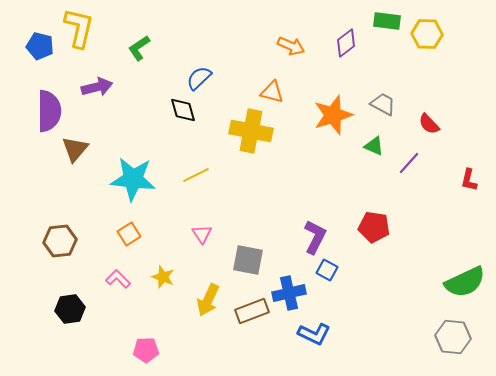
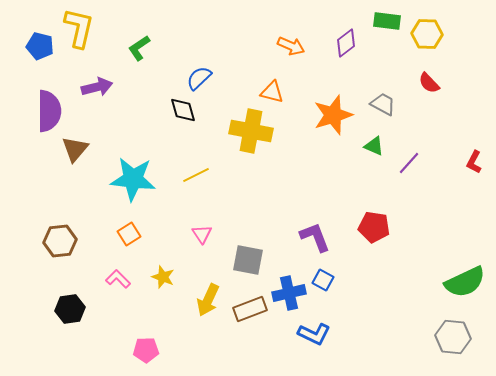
red semicircle: moved 41 px up
red L-shape: moved 5 px right, 18 px up; rotated 15 degrees clockwise
purple L-shape: rotated 48 degrees counterclockwise
blue square: moved 4 px left, 10 px down
brown rectangle: moved 2 px left, 2 px up
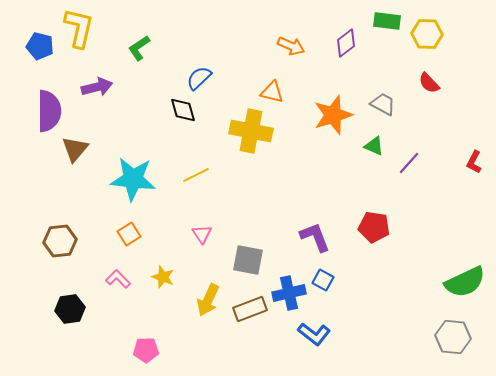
blue L-shape: rotated 12 degrees clockwise
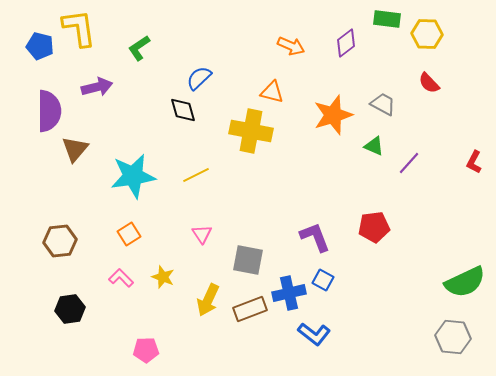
green rectangle: moved 2 px up
yellow L-shape: rotated 21 degrees counterclockwise
cyan star: moved 3 px up; rotated 15 degrees counterclockwise
red pentagon: rotated 16 degrees counterclockwise
pink L-shape: moved 3 px right, 1 px up
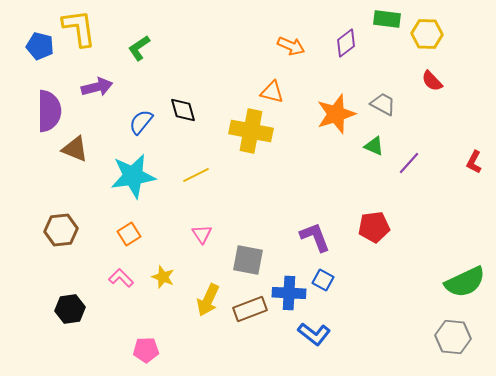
blue semicircle: moved 58 px left, 44 px down; rotated 8 degrees counterclockwise
red semicircle: moved 3 px right, 2 px up
orange star: moved 3 px right, 1 px up
brown triangle: rotated 48 degrees counterclockwise
brown hexagon: moved 1 px right, 11 px up
blue cross: rotated 16 degrees clockwise
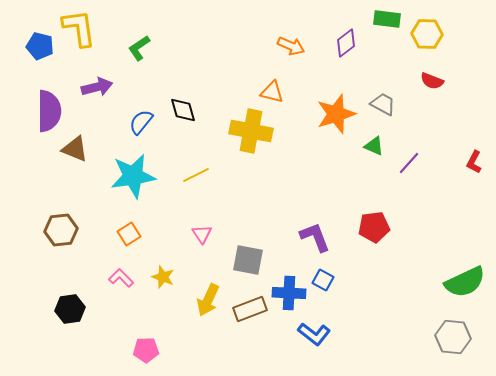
red semicircle: rotated 25 degrees counterclockwise
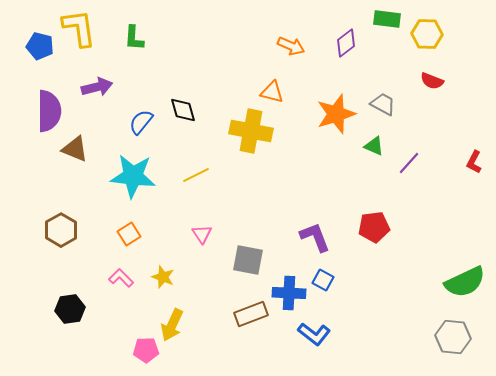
green L-shape: moved 5 px left, 10 px up; rotated 52 degrees counterclockwise
cyan star: rotated 15 degrees clockwise
brown hexagon: rotated 24 degrees counterclockwise
yellow arrow: moved 36 px left, 25 px down
brown rectangle: moved 1 px right, 5 px down
